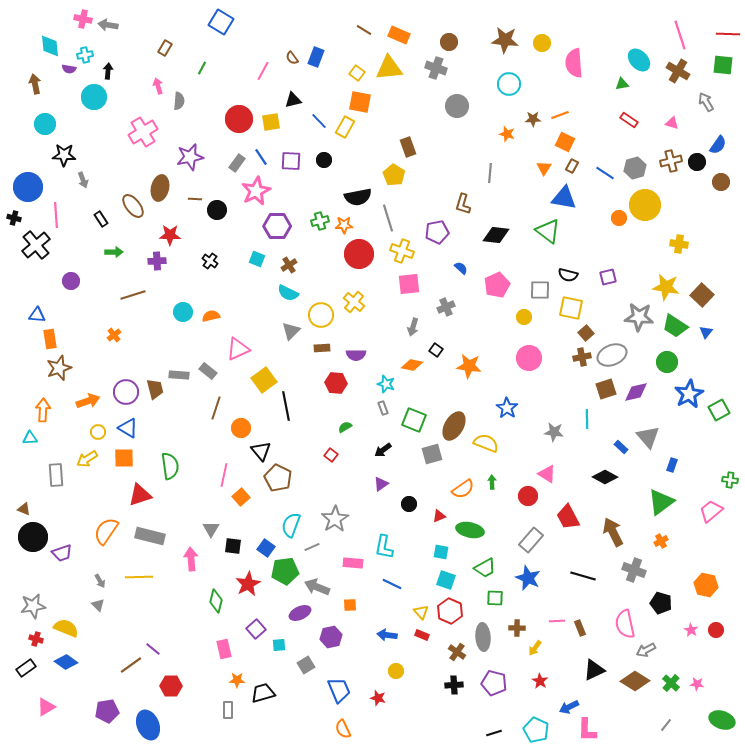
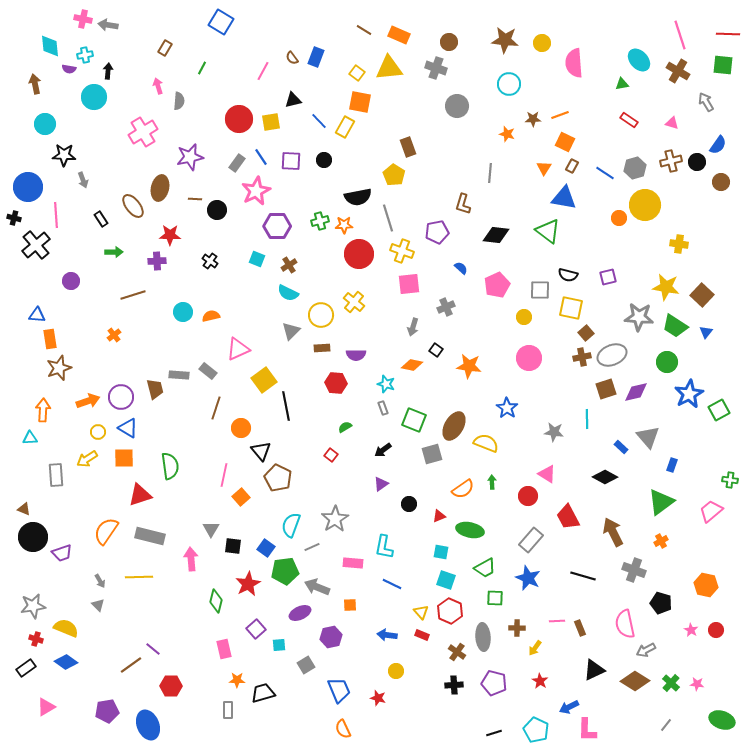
purple circle at (126, 392): moved 5 px left, 5 px down
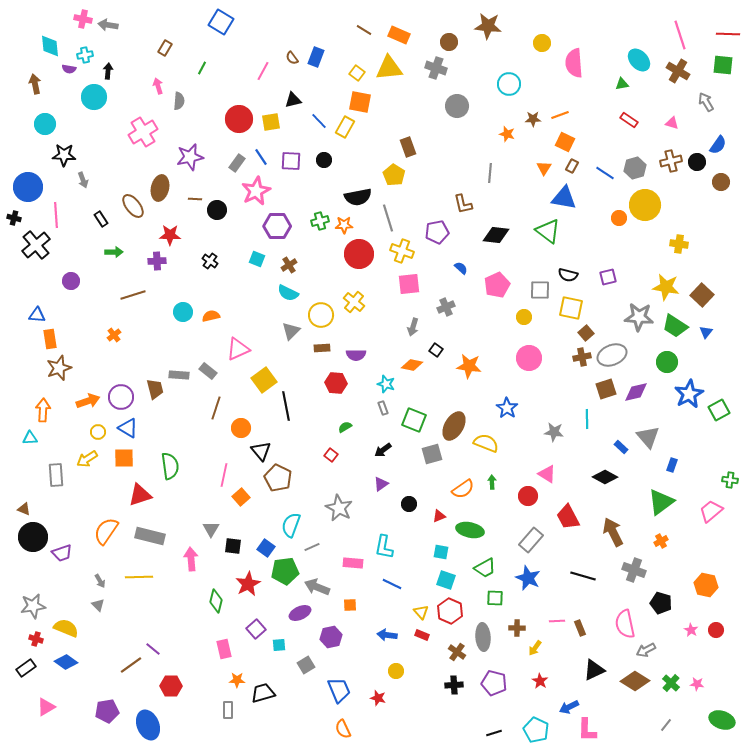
brown star at (505, 40): moved 17 px left, 14 px up
brown L-shape at (463, 204): rotated 30 degrees counterclockwise
gray star at (335, 519): moved 4 px right, 11 px up; rotated 12 degrees counterclockwise
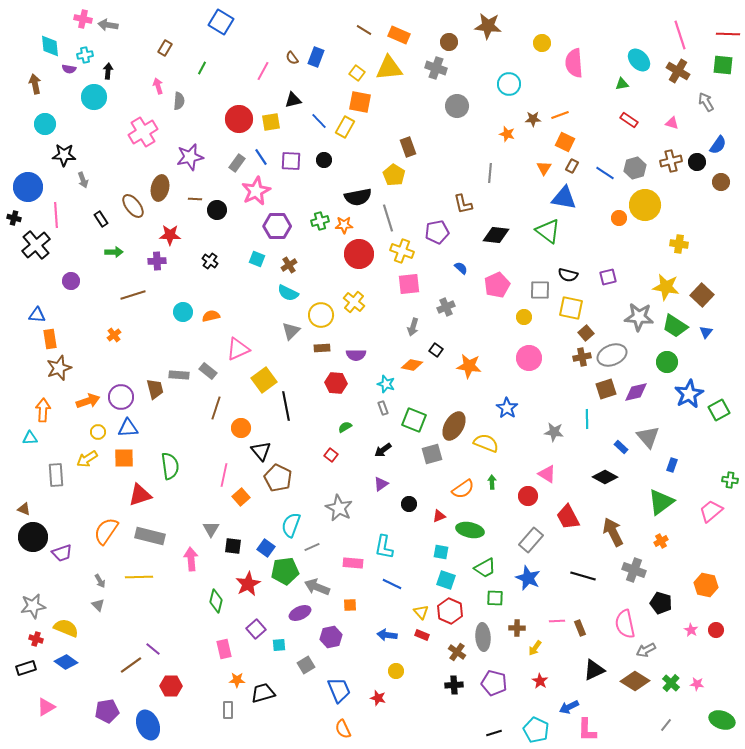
blue triangle at (128, 428): rotated 35 degrees counterclockwise
black rectangle at (26, 668): rotated 18 degrees clockwise
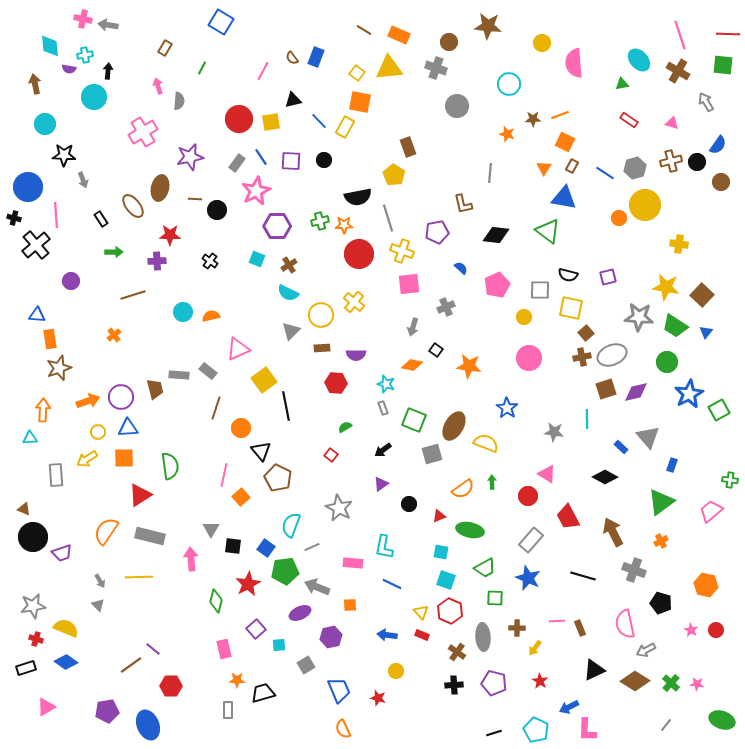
red triangle at (140, 495): rotated 15 degrees counterclockwise
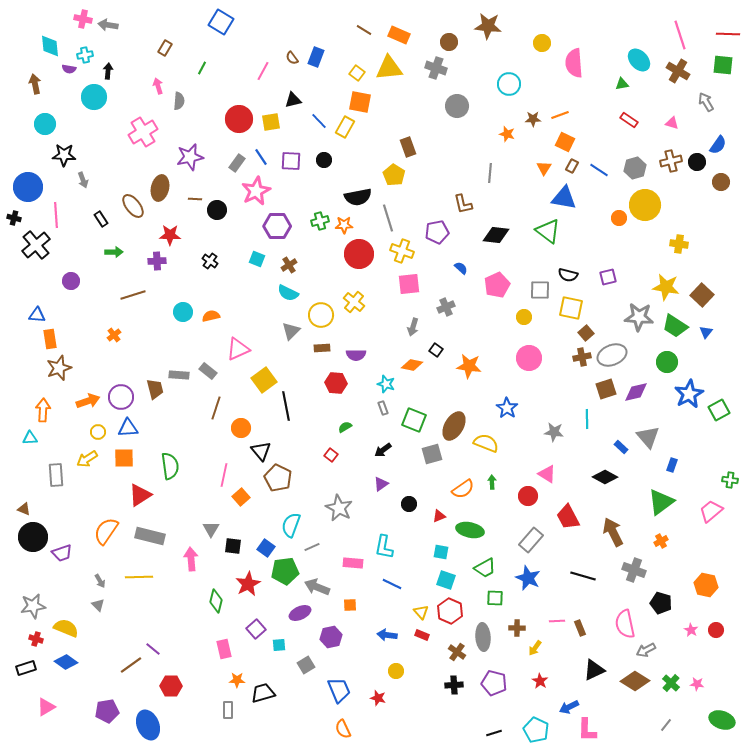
blue line at (605, 173): moved 6 px left, 3 px up
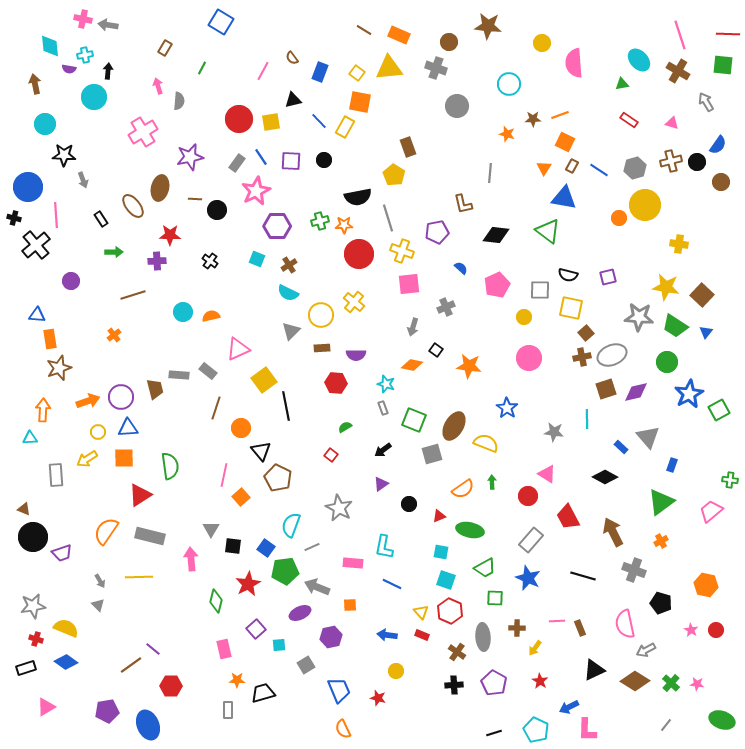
blue rectangle at (316, 57): moved 4 px right, 15 px down
purple pentagon at (494, 683): rotated 15 degrees clockwise
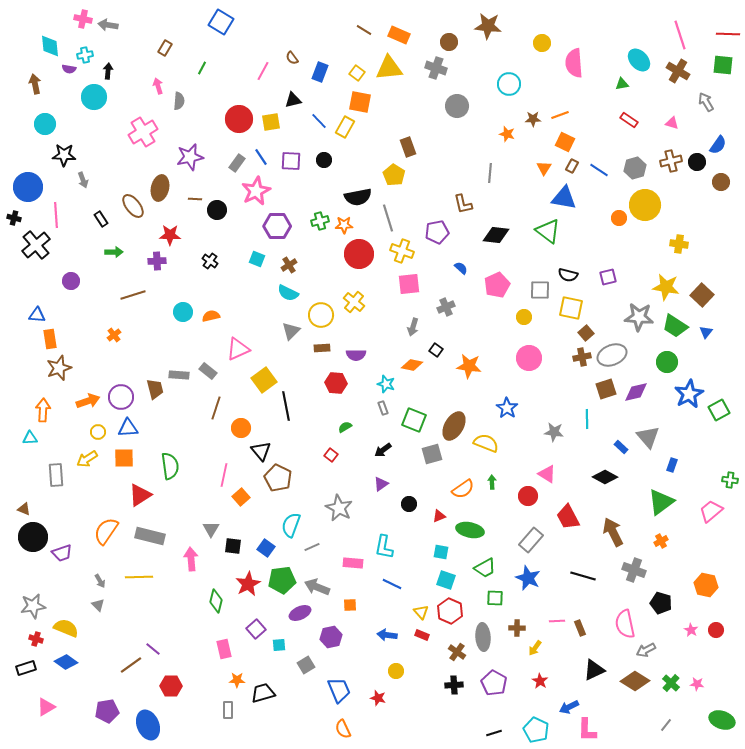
green pentagon at (285, 571): moved 3 px left, 9 px down
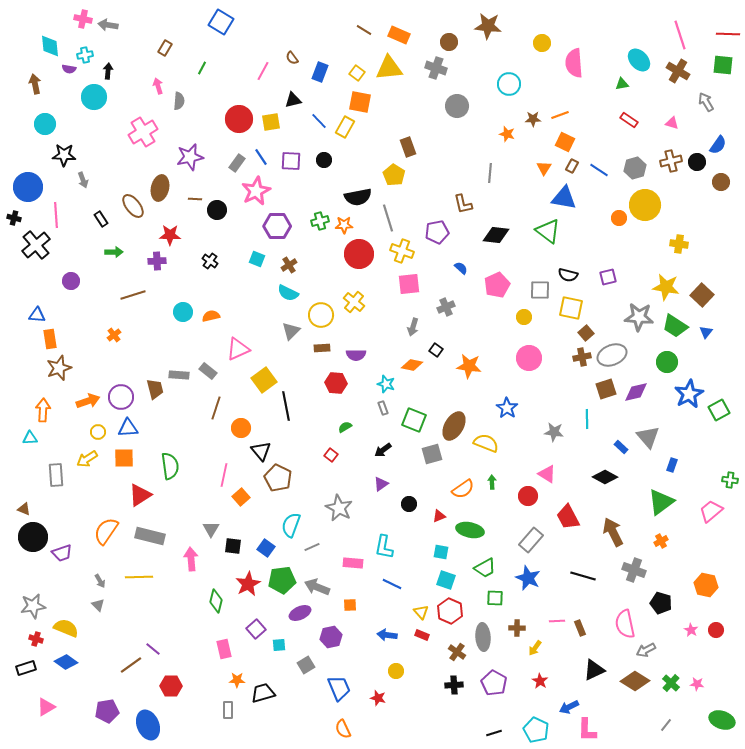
blue trapezoid at (339, 690): moved 2 px up
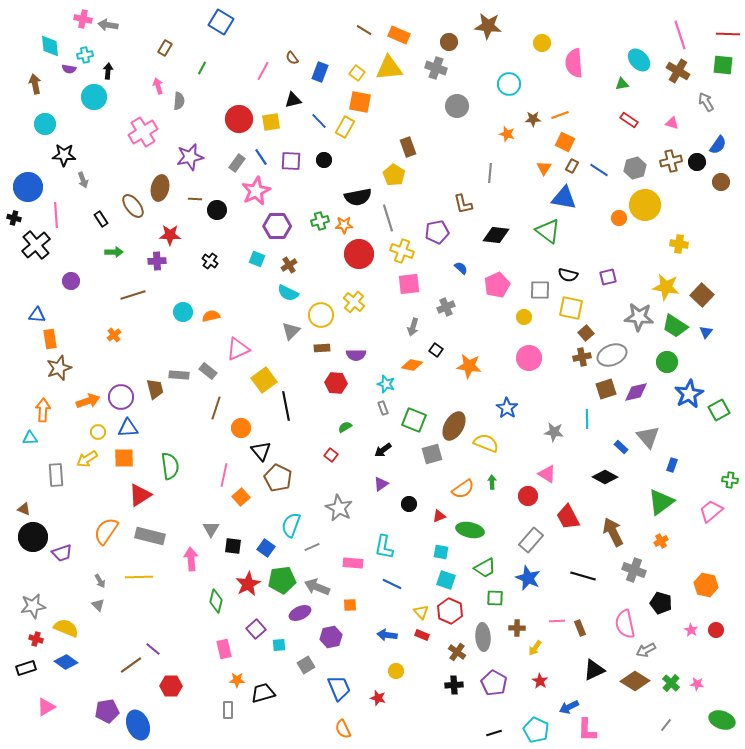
blue ellipse at (148, 725): moved 10 px left
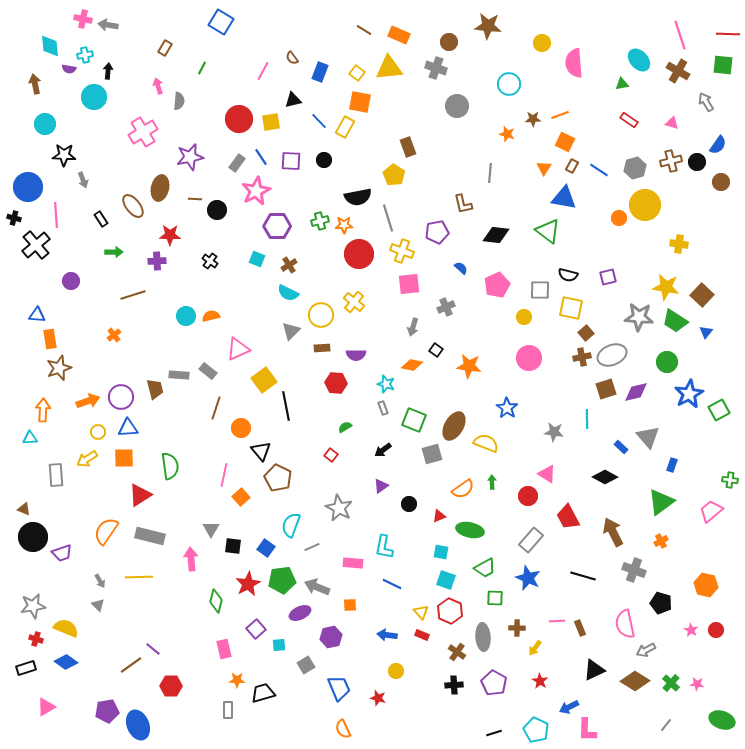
cyan circle at (183, 312): moved 3 px right, 4 px down
green trapezoid at (675, 326): moved 5 px up
purple triangle at (381, 484): moved 2 px down
